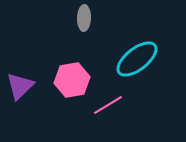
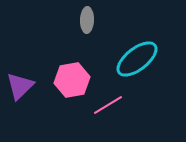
gray ellipse: moved 3 px right, 2 px down
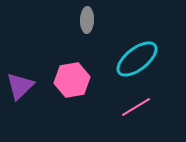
pink line: moved 28 px right, 2 px down
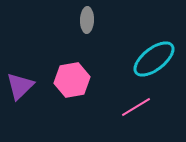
cyan ellipse: moved 17 px right
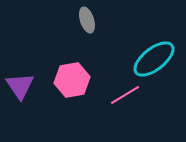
gray ellipse: rotated 20 degrees counterclockwise
purple triangle: rotated 20 degrees counterclockwise
pink line: moved 11 px left, 12 px up
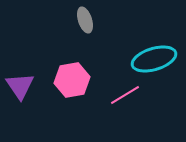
gray ellipse: moved 2 px left
cyan ellipse: rotated 21 degrees clockwise
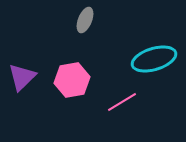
gray ellipse: rotated 40 degrees clockwise
purple triangle: moved 2 px right, 9 px up; rotated 20 degrees clockwise
pink line: moved 3 px left, 7 px down
